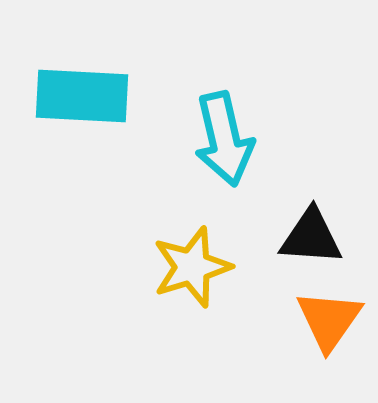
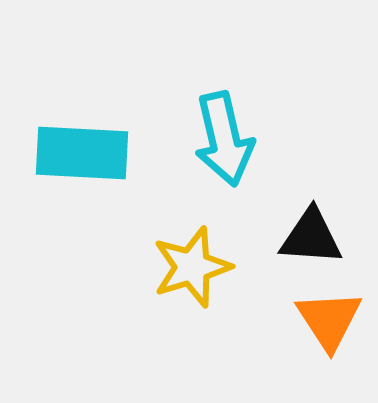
cyan rectangle: moved 57 px down
orange triangle: rotated 8 degrees counterclockwise
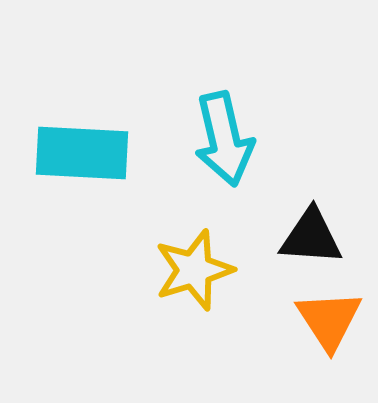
yellow star: moved 2 px right, 3 px down
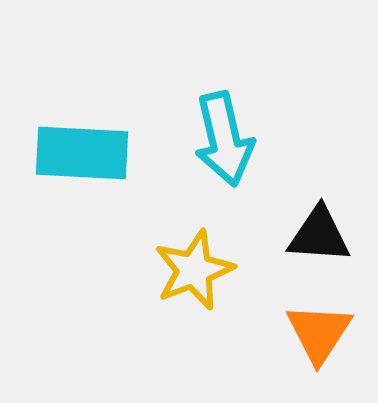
black triangle: moved 8 px right, 2 px up
yellow star: rotated 4 degrees counterclockwise
orange triangle: moved 10 px left, 13 px down; rotated 6 degrees clockwise
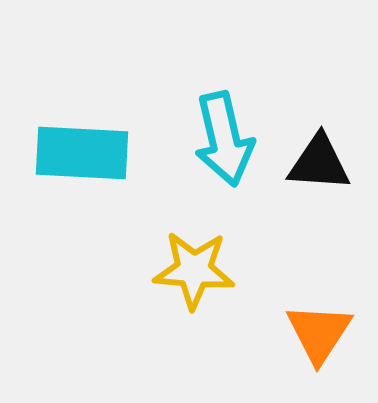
black triangle: moved 72 px up
yellow star: rotated 26 degrees clockwise
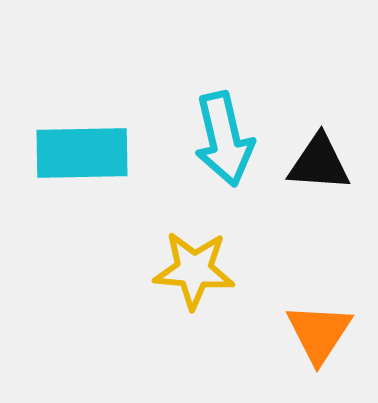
cyan rectangle: rotated 4 degrees counterclockwise
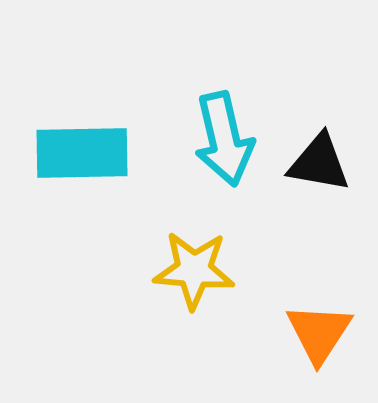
black triangle: rotated 6 degrees clockwise
